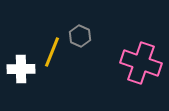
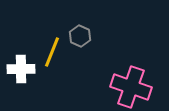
pink cross: moved 10 px left, 24 px down
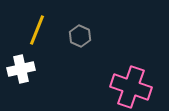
yellow line: moved 15 px left, 22 px up
white cross: rotated 12 degrees counterclockwise
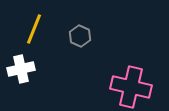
yellow line: moved 3 px left, 1 px up
pink cross: rotated 6 degrees counterclockwise
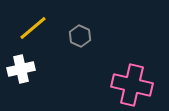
yellow line: moved 1 px left, 1 px up; rotated 28 degrees clockwise
pink cross: moved 1 px right, 2 px up
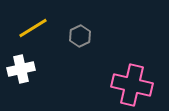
yellow line: rotated 8 degrees clockwise
gray hexagon: rotated 10 degrees clockwise
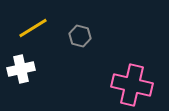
gray hexagon: rotated 20 degrees counterclockwise
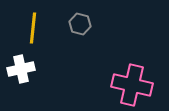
yellow line: rotated 52 degrees counterclockwise
gray hexagon: moved 12 px up
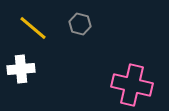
yellow line: rotated 56 degrees counterclockwise
white cross: rotated 8 degrees clockwise
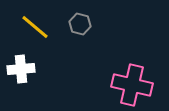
yellow line: moved 2 px right, 1 px up
